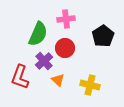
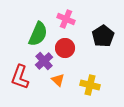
pink cross: rotated 30 degrees clockwise
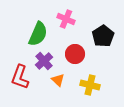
red circle: moved 10 px right, 6 px down
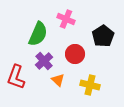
red L-shape: moved 4 px left
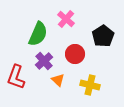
pink cross: rotated 18 degrees clockwise
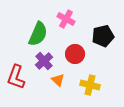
pink cross: rotated 12 degrees counterclockwise
black pentagon: rotated 20 degrees clockwise
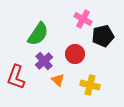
pink cross: moved 17 px right
green semicircle: rotated 10 degrees clockwise
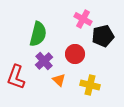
green semicircle: rotated 20 degrees counterclockwise
orange triangle: moved 1 px right
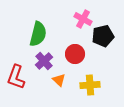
yellow cross: rotated 18 degrees counterclockwise
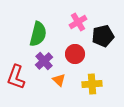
pink cross: moved 5 px left, 3 px down; rotated 30 degrees clockwise
yellow cross: moved 2 px right, 1 px up
